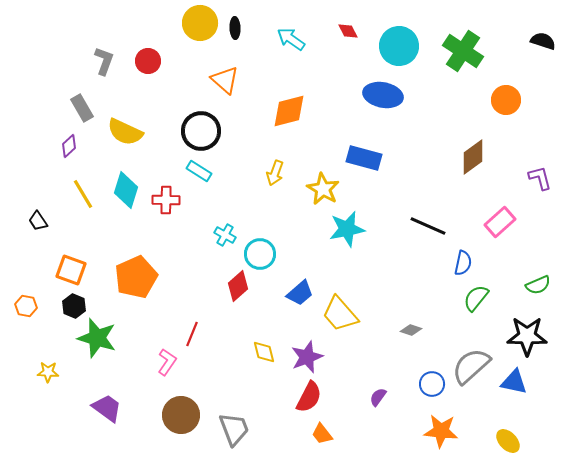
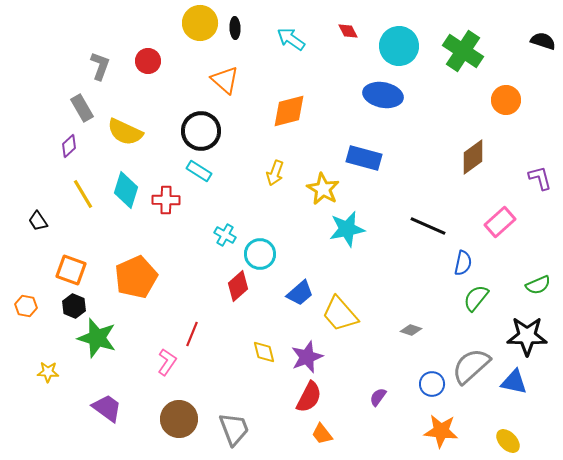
gray L-shape at (104, 61): moved 4 px left, 5 px down
brown circle at (181, 415): moved 2 px left, 4 px down
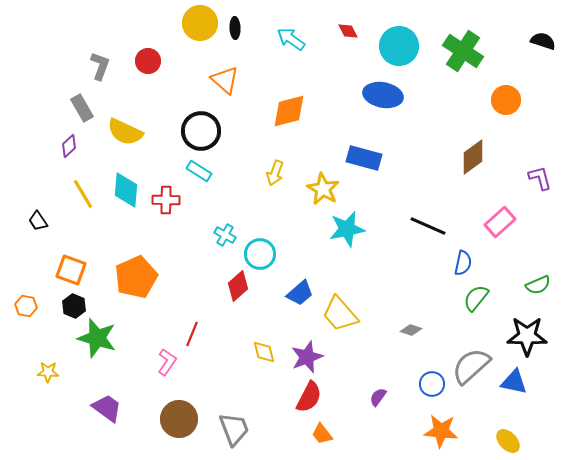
cyan diamond at (126, 190): rotated 12 degrees counterclockwise
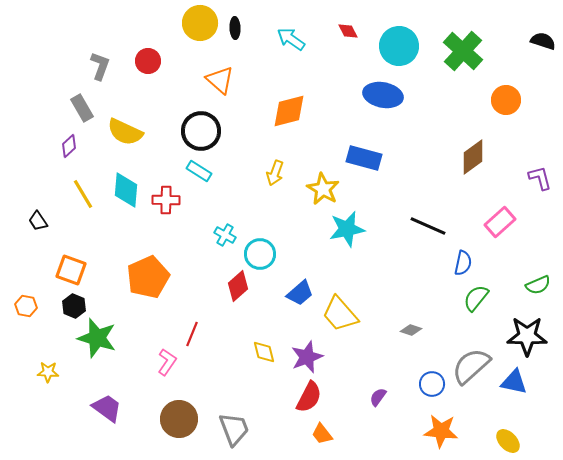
green cross at (463, 51): rotated 9 degrees clockwise
orange triangle at (225, 80): moved 5 px left
orange pentagon at (136, 277): moved 12 px right
